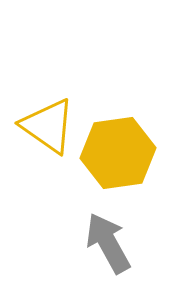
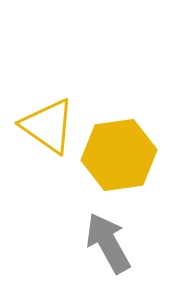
yellow hexagon: moved 1 px right, 2 px down
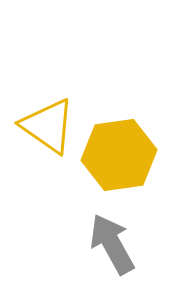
gray arrow: moved 4 px right, 1 px down
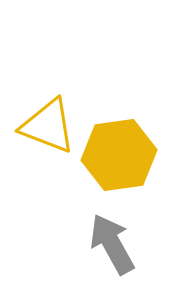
yellow triangle: rotated 14 degrees counterclockwise
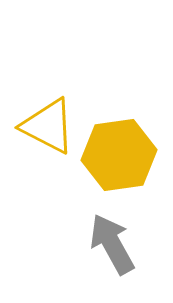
yellow triangle: rotated 6 degrees clockwise
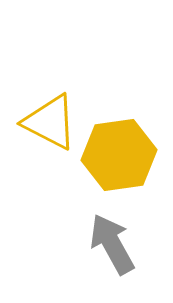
yellow triangle: moved 2 px right, 4 px up
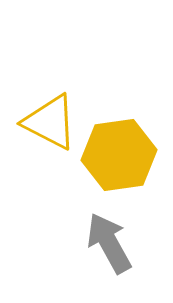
gray arrow: moved 3 px left, 1 px up
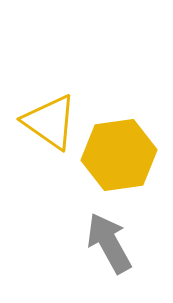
yellow triangle: rotated 8 degrees clockwise
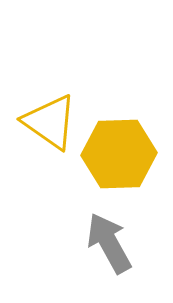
yellow hexagon: moved 1 px up; rotated 6 degrees clockwise
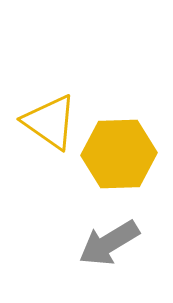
gray arrow: rotated 92 degrees counterclockwise
